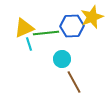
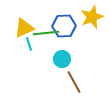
blue hexagon: moved 8 px left
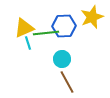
cyan line: moved 1 px left, 1 px up
brown line: moved 7 px left
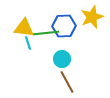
yellow triangle: rotated 30 degrees clockwise
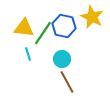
yellow star: rotated 25 degrees counterclockwise
blue hexagon: rotated 15 degrees clockwise
green line: moved 3 px left; rotated 50 degrees counterclockwise
cyan line: moved 11 px down
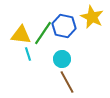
yellow triangle: moved 3 px left, 7 px down
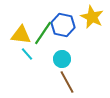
blue hexagon: moved 1 px left, 1 px up
cyan line: moved 1 px left; rotated 24 degrees counterclockwise
